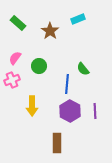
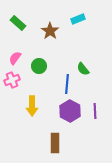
brown rectangle: moved 2 px left
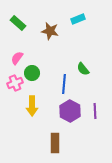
brown star: rotated 24 degrees counterclockwise
pink semicircle: moved 2 px right
green circle: moved 7 px left, 7 px down
pink cross: moved 3 px right, 3 px down
blue line: moved 3 px left
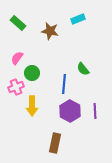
pink cross: moved 1 px right, 4 px down
brown rectangle: rotated 12 degrees clockwise
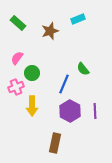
brown star: rotated 30 degrees counterclockwise
blue line: rotated 18 degrees clockwise
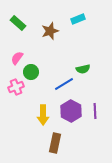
green semicircle: rotated 64 degrees counterclockwise
green circle: moved 1 px left, 1 px up
blue line: rotated 36 degrees clockwise
yellow arrow: moved 11 px right, 9 px down
purple hexagon: moved 1 px right
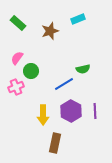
green circle: moved 1 px up
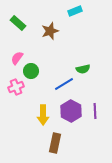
cyan rectangle: moved 3 px left, 8 px up
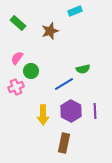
brown rectangle: moved 9 px right
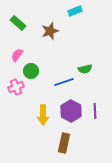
pink semicircle: moved 3 px up
green semicircle: moved 2 px right
blue line: moved 2 px up; rotated 12 degrees clockwise
